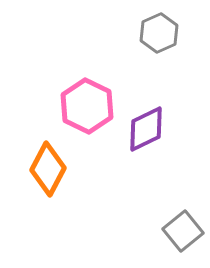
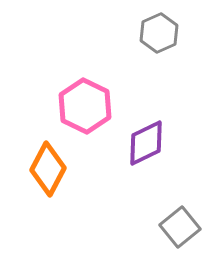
pink hexagon: moved 2 px left
purple diamond: moved 14 px down
gray square: moved 3 px left, 4 px up
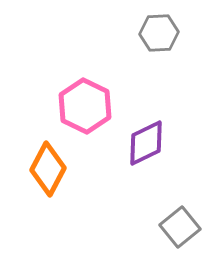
gray hexagon: rotated 21 degrees clockwise
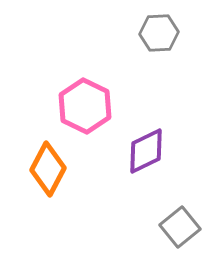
purple diamond: moved 8 px down
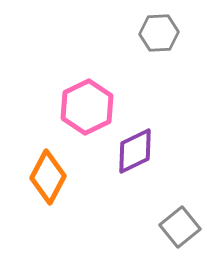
pink hexagon: moved 2 px right, 1 px down; rotated 8 degrees clockwise
purple diamond: moved 11 px left
orange diamond: moved 8 px down
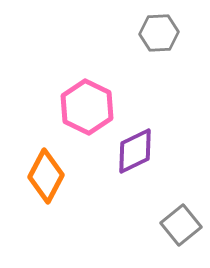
pink hexagon: rotated 8 degrees counterclockwise
orange diamond: moved 2 px left, 1 px up
gray square: moved 1 px right, 2 px up
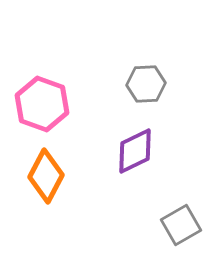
gray hexagon: moved 13 px left, 51 px down
pink hexagon: moved 45 px left, 3 px up; rotated 6 degrees counterclockwise
gray square: rotated 9 degrees clockwise
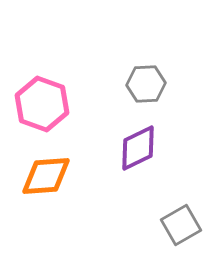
purple diamond: moved 3 px right, 3 px up
orange diamond: rotated 58 degrees clockwise
